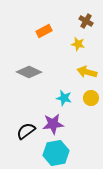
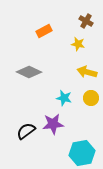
cyan hexagon: moved 26 px right
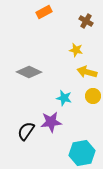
orange rectangle: moved 19 px up
yellow star: moved 2 px left, 6 px down
yellow circle: moved 2 px right, 2 px up
purple star: moved 2 px left, 2 px up
black semicircle: rotated 18 degrees counterclockwise
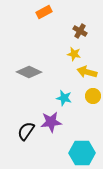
brown cross: moved 6 px left, 10 px down
yellow star: moved 2 px left, 4 px down
cyan hexagon: rotated 10 degrees clockwise
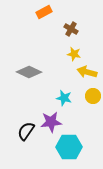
brown cross: moved 9 px left, 2 px up
cyan hexagon: moved 13 px left, 6 px up
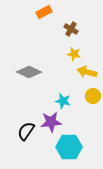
cyan star: moved 1 px left, 3 px down
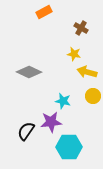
brown cross: moved 10 px right, 1 px up
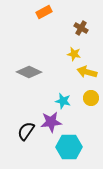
yellow circle: moved 2 px left, 2 px down
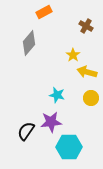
brown cross: moved 5 px right, 2 px up
yellow star: moved 1 px left, 1 px down; rotated 24 degrees clockwise
gray diamond: moved 29 px up; rotated 75 degrees counterclockwise
cyan star: moved 6 px left, 6 px up
